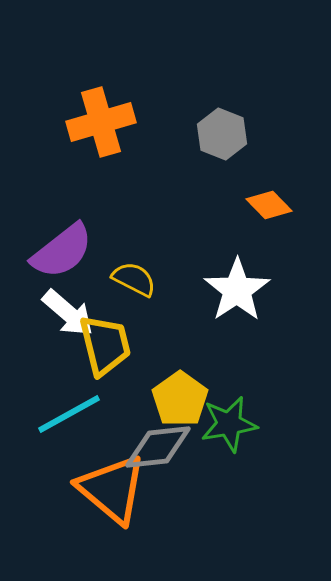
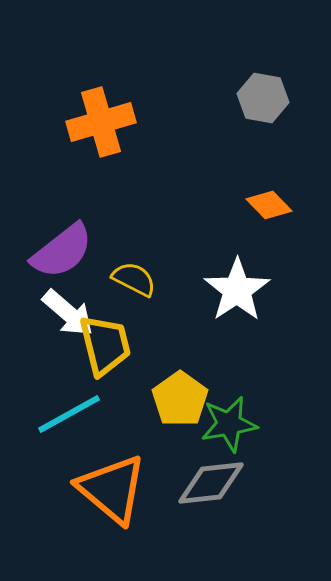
gray hexagon: moved 41 px right, 36 px up; rotated 12 degrees counterclockwise
gray diamond: moved 53 px right, 36 px down
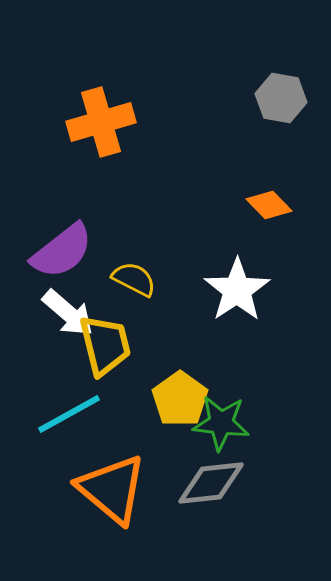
gray hexagon: moved 18 px right
green star: moved 8 px left, 1 px up; rotated 16 degrees clockwise
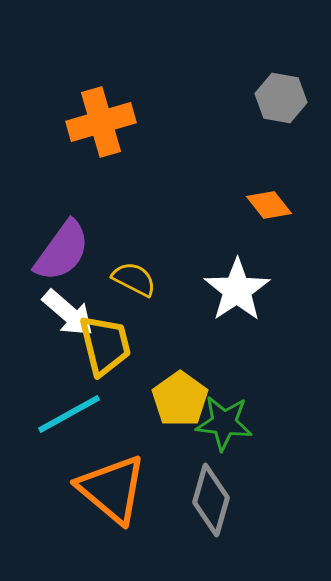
orange diamond: rotated 6 degrees clockwise
purple semicircle: rotated 16 degrees counterclockwise
green star: moved 3 px right
gray diamond: moved 17 px down; rotated 68 degrees counterclockwise
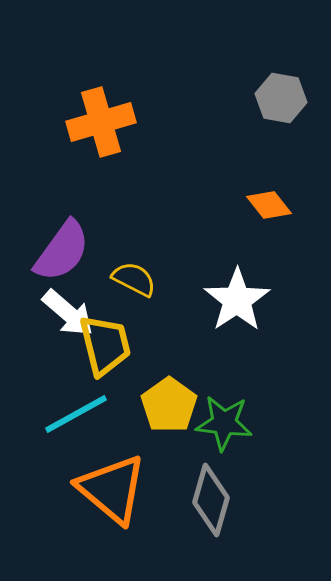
white star: moved 10 px down
yellow pentagon: moved 11 px left, 6 px down
cyan line: moved 7 px right
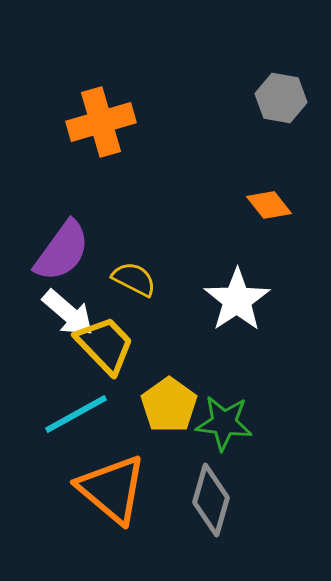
yellow trapezoid: rotated 30 degrees counterclockwise
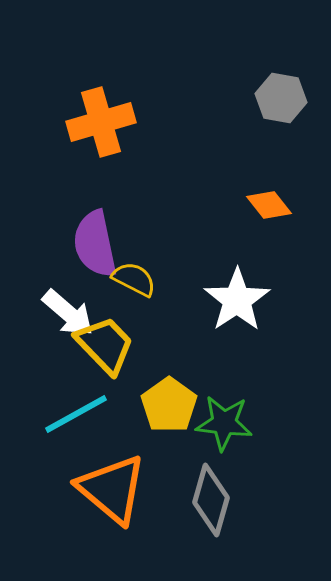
purple semicircle: moved 33 px right, 7 px up; rotated 132 degrees clockwise
